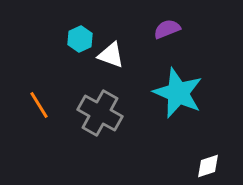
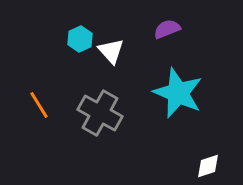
white triangle: moved 4 px up; rotated 28 degrees clockwise
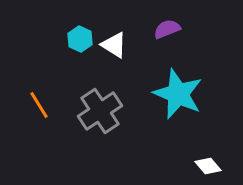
cyan hexagon: rotated 10 degrees counterclockwise
white triangle: moved 3 px right, 6 px up; rotated 16 degrees counterclockwise
cyan star: moved 1 px down
gray cross: moved 2 px up; rotated 27 degrees clockwise
white diamond: rotated 68 degrees clockwise
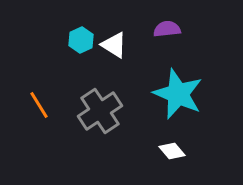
purple semicircle: rotated 16 degrees clockwise
cyan hexagon: moved 1 px right, 1 px down; rotated 10 degrees clockwise
white diamond: moved 36 px left, 15 px up
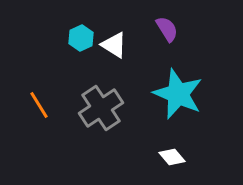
purple semicircle: rotated 64 degrees clockwise
cyan hexagon: moved 2 px up
gray cross: moved 1 px right, 3 px up
white diamond: moved 6 px down
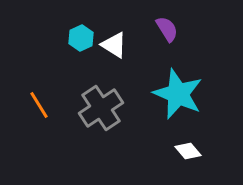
white diamond: moved 16 px right, 6 px up
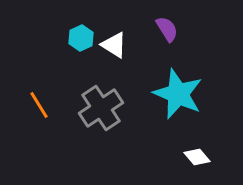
white diamond: moved 9 px right, 6 px down
